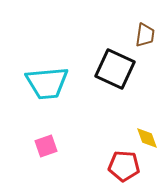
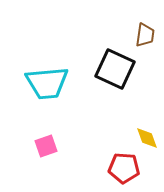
red pentagon: moved 2 px down
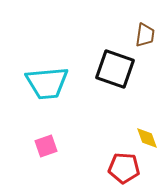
black square: rotated 6 degrees counterclockwise
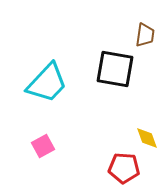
black square: rotated 9 degrees counterclockwise
cyan trapezoid: rotated 42 degrees counterclockwise
pink square: moved 3 px left; rotated 10 degrees counterclockwise
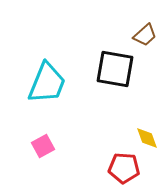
brown trapezoid: rotated 40 degrees clockwise
cyan trapezoid: rotated 21 degrees counterclockwise
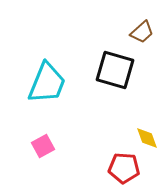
brown trapezoid: moved 3 px left, 3 px up
black square: moved 1 px down; rotated 6 degrees clockwise
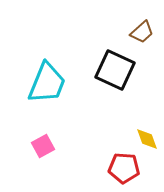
black square: rotated 9 degrees clockwise
yellow diamond: moved 1 px down
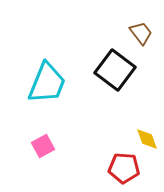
brown trapezoid: moved 1 px left, 1 px down; rotated 85 degrees counterclockwise
black square: rotated 12 degrees clockwise
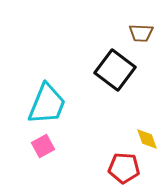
brown trapezoid: rotated 130 degrees clockwise
cyan trapezoid: moved 21 px down
